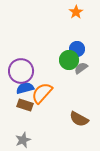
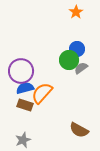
brown semicircle: moved 11 px down
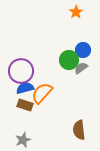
blue circle: moved 6 px right, 1 px down
brown semicircle: rotated 54 degrees clockwise
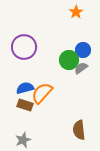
purple circle: moved 3 px right, 24 px up
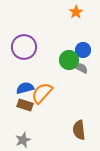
gray semicircle: rotated 64 degrees clockwise
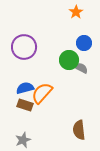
blue circle: moved 1 px right, 7 px up
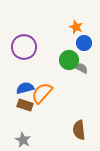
orange star: moved 15 px down; rotated 16 degrees counterclockwise
gray star: rotated 21 degrees counterclockwise
